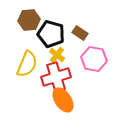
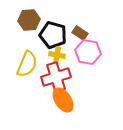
black pentagon: moved 2 px right, 1 px down
yellow cross: rotated 28 degrees counterclockwise
pink hexagon: moved 6 px left, 7 px up
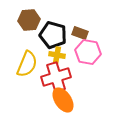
brown rectangle: rotated 14 degrees counterclockwise
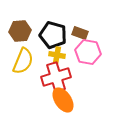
brown hexagon: moved 9 px left, 11 px down
yellow semicircle: moved 4 px left, 3 px up
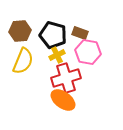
yellow cross: rotated 35 degrees counterclockwise
red cross: moved 10 px right, 1 px down
orange ellipse: rotated 20 degrees counterclockwise
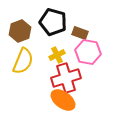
brown hexagon: rotated 15 degrees counterclockwise
black pentagon: moved 13 px up
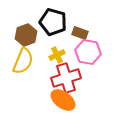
brown hexagon: moved 6 px right, 4 px down
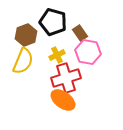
brown rectangle: rotated 35 degrees clockwise
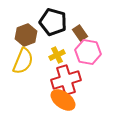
red cross: moved 2 px down
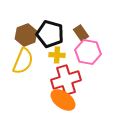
black pentagon: moved 3 px left, 12 px down
brown rectangle: moved 1 px right
yellow cross: rotated 28 degrees clockwise
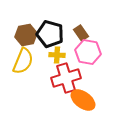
brown hexagon: rotated 10 degrees clockwise
red cross: moved 2 px up
orange ellipse: moved 20 px right
